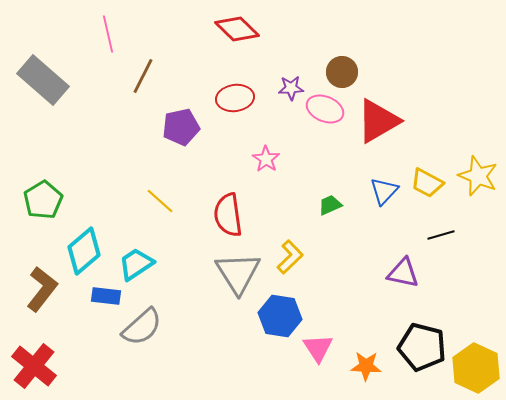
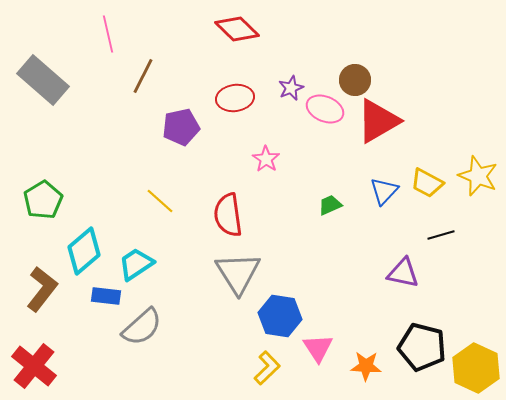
brown circle: moved 13 px right, 8 px down
purple star: rotated 20 degrees counterclockwise
yellow L-shape: moved 23 px left, 111 px down
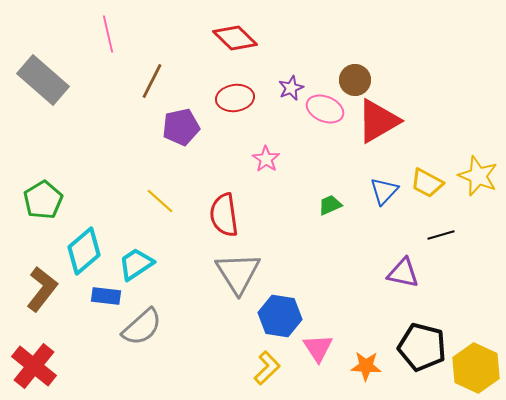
red diamond: moved 2 px left, 9 px down
brown line: moved 9 px right, 5 px down
red semicircle: moved 4 px left
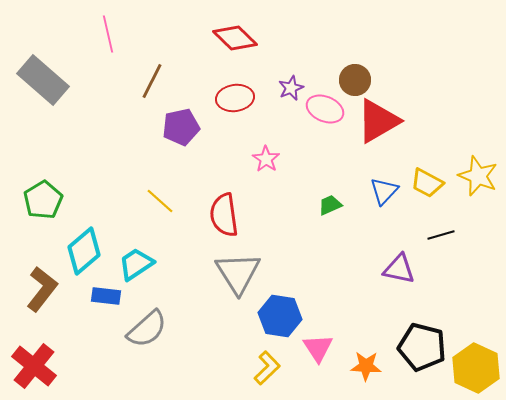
purple triangle: moved 4 px left, 4 px up
gray semicircle: moved 5 px right, 2 px down
